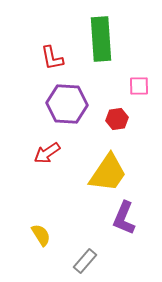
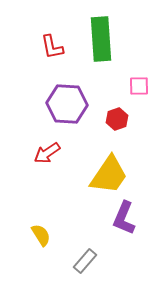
red L-shape: moved 11 px up
red hexagon: rotated 10 degrees counterclockwise
yellow trapezoid: moved 1 px right, 2 px down
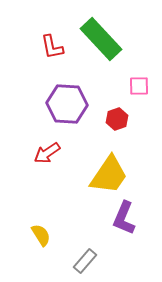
green rectangle: rotated 39 degrees counterclockwise
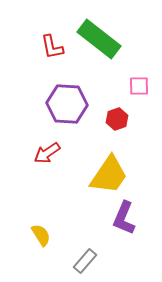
green rectangle: moved 2 px left; rotated 9 degrees counterclockwise
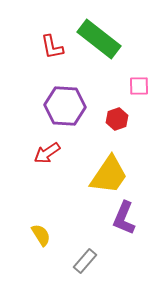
purple hexagon: moved 2 px left, 2 px down
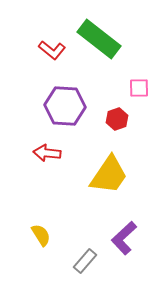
red L-shape: moved 3 px down; rotated 40 degrees counterclockwise
pink square: moved 2 px down
red arrow: rotated 40 degrees clockwise
purple L-shape: moved 20 px down; rotated 24 degrees clockwise
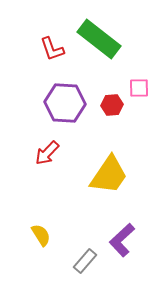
red L-shape: moved 1 px up; rotated 32 degrees clockwise
purple hexagon: moved 3 px up
red hexagon: moved 5 px left, 14 px up; rotated 15 degrees clockwise
red arrow: rotated 52 degrees counterclockwise
purple L-shape: moved 2 px left, 2 px down
